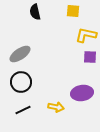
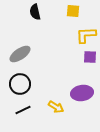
yellow L-shape: rotated 15 degrees counterclockwise
black circle: moved 1 px left, 2 px down
yellow arrow: rotated 21 degrees clockwise
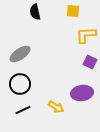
purple square: moved 5 px down; rotated 24 degrees clockwise
